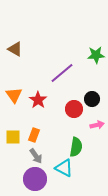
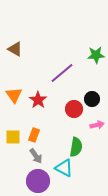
purple circle: moved 3 px right, 2 px down
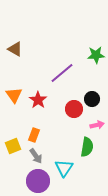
yellow square: moved 9 px down; rotated 21 degrees counterclockwise
green semicircle: moved 11 px right
cyan triangle: rotated 36 degrees clockwise
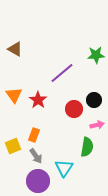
black circle: moved 2 px right, 1 px down
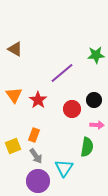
red circle: moved 2 px left
pink arrow: rotated 16 degrees clockwise
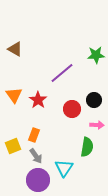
purple circle: moved 1 px up
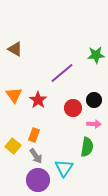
red circle: moved 1 px right, 1 px up
pink arrow: moved 3 px left, 1 px up
yellow square: rotated 28 degrees counterclockwise
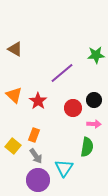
orange triangle: rotated 12 degrees counterclockwise
red star: moved 1 px down
